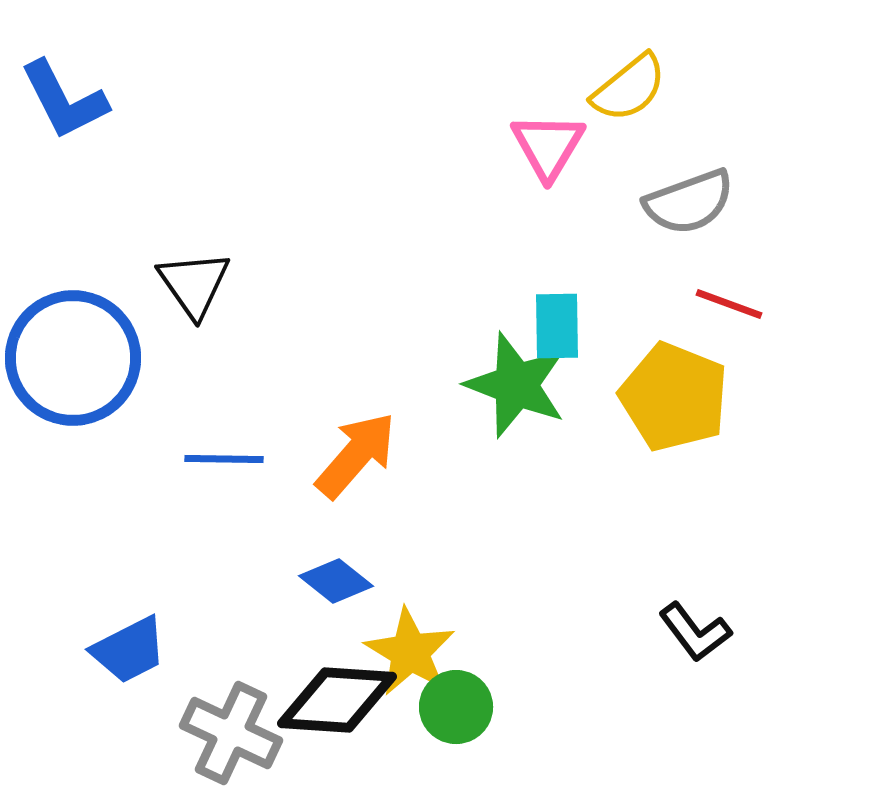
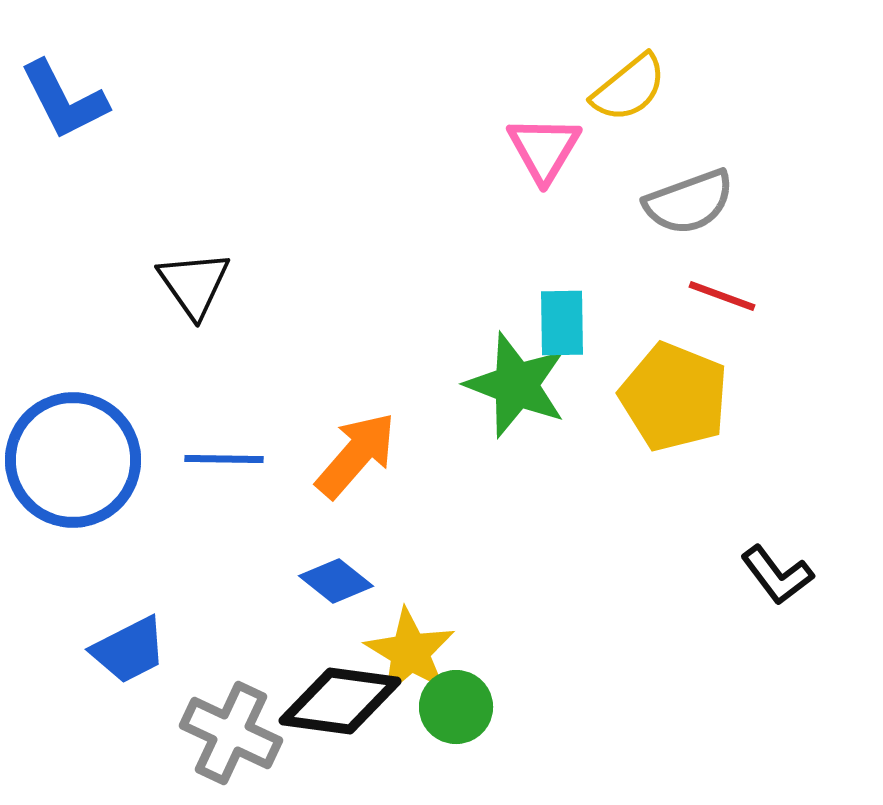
pink triangle: moved 4 px left, 3 px down
red line: moved 7 px left, 8 px up
cyan rectangle: moved 5 px right, 3 px up
blue circle: moved 102 px down
black L-shape: moved 82 px right, 57 px up
black diamond: moved 3 px right, 1 px down; rotated 4 degrees clockwise
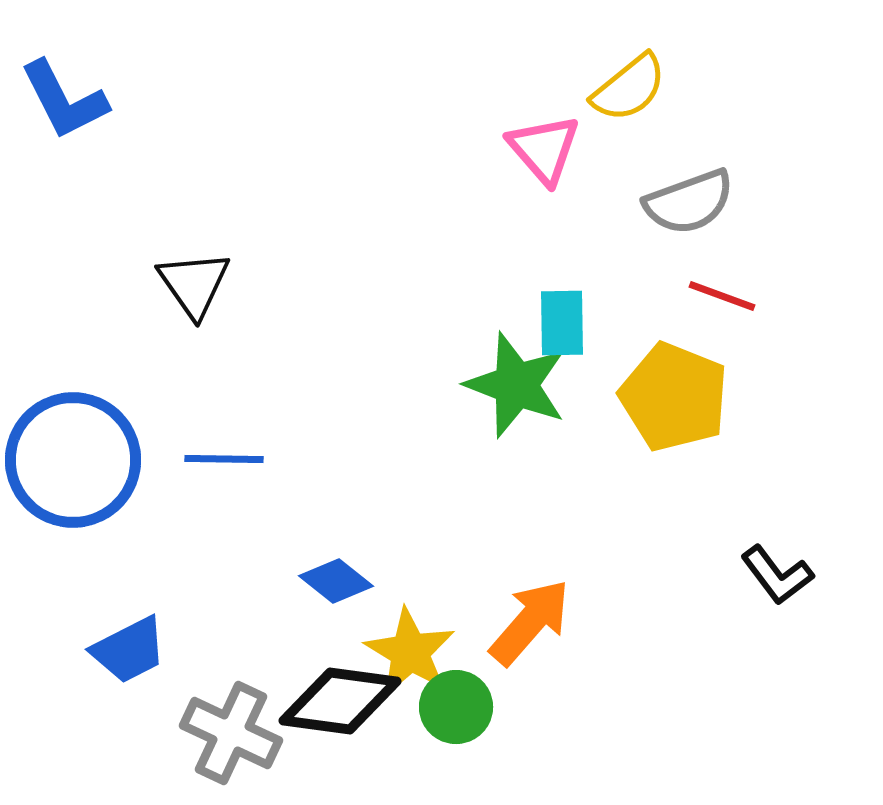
pink triangle: rotated 12 degrees counterclockwise
orange arrow: moved 174 px right, 167 px down
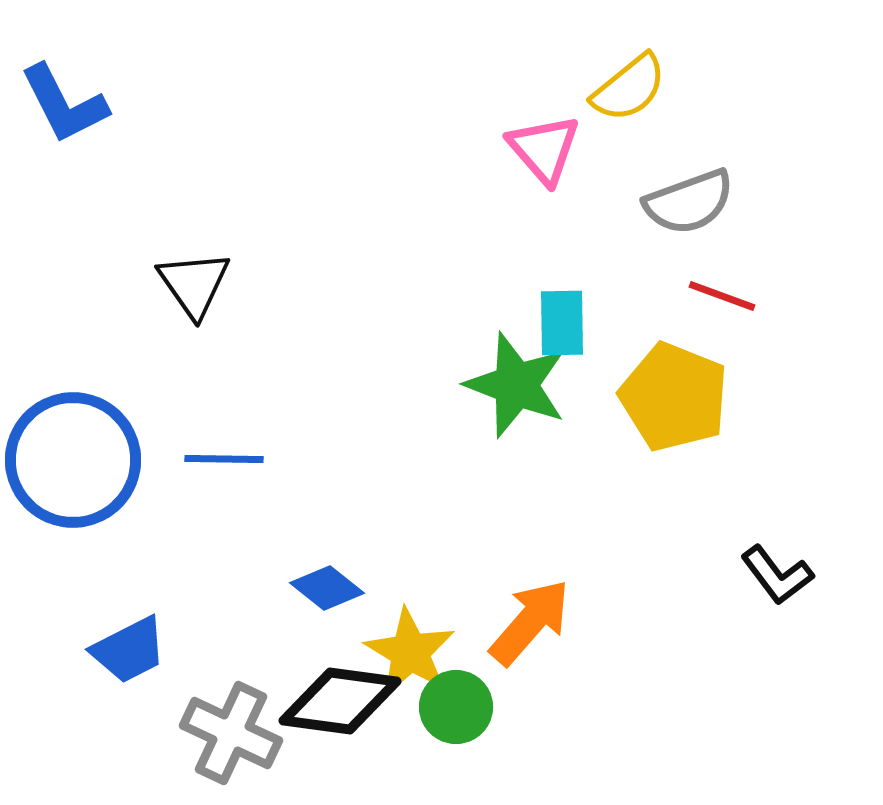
blue L-shape: moved 4 px down
blue diamond: moved 9 px left, 7 px down
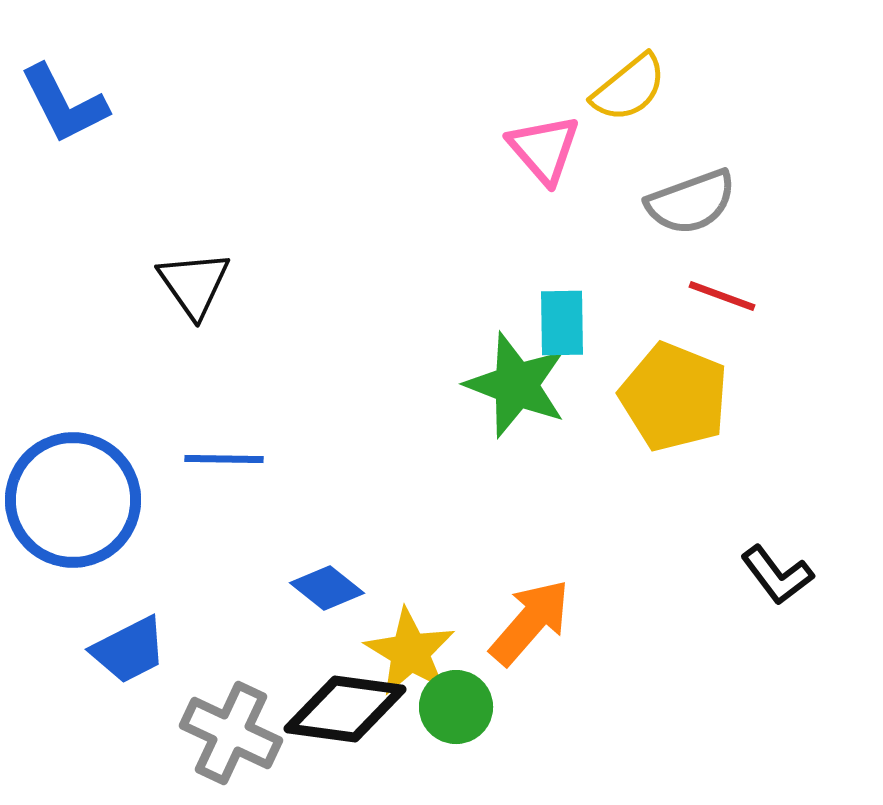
gray semicircle: moved 2 px right
blue circle: moved 40 px down
black diamond: moved 5 px right, 8 px down
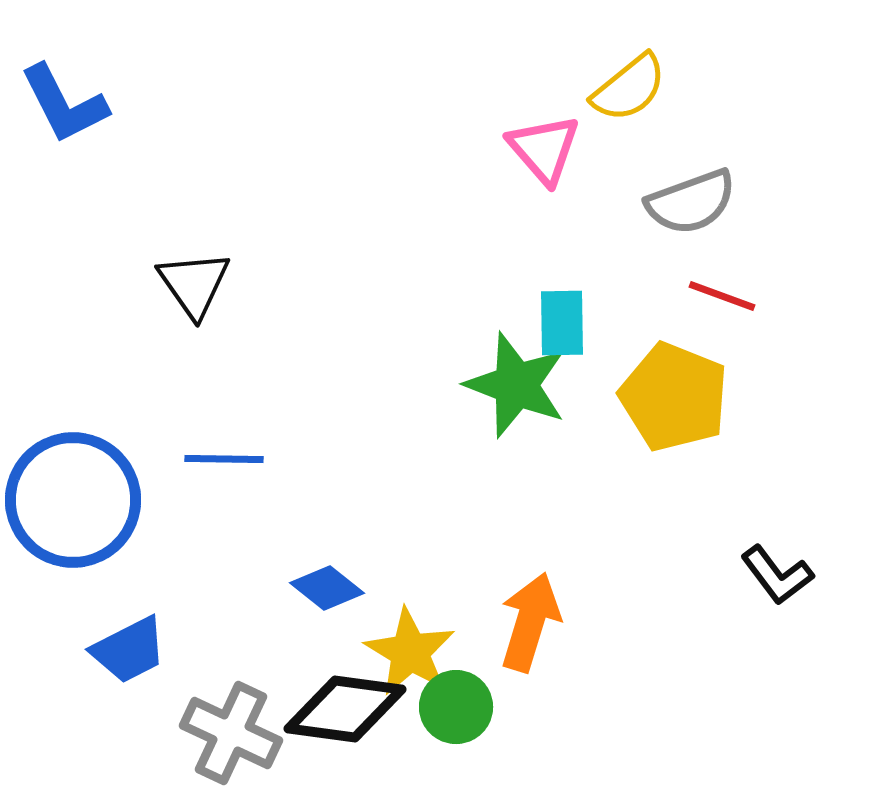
orange arrow: rotated 24 degrees counterclockwise
